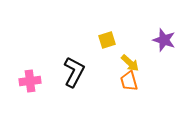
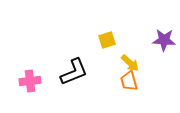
purple star: rotated 15 degrees counterclockwise
black L-shape: rotated 40 degrees clockwise
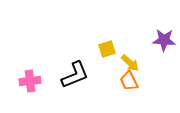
yellow square: moved 9 px down
black L-shape: moved 1 px right, 3 px down
orange trapezoid: rotated 10 degrees counterclockwise
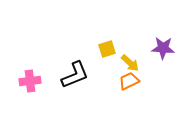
purple star: moved 1 px left, 8 px down
orange trapezoid: rotated 90 degrees clockwise
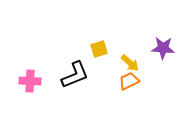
yellow square: moved 8 px left
pink cross: rotated 10 degrees clockwise
